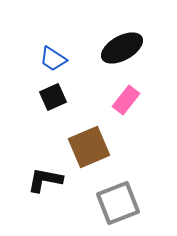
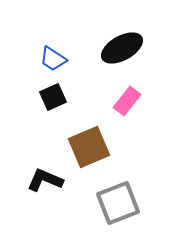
pink rectangle: moved 1 px right, 1 px down
black L-shape: rotated 12 degrees clockwise
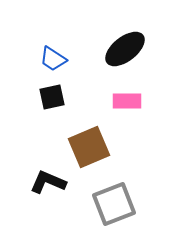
black ellipse: moved 3 px right, 1 px down; rotated 9 degrees counterclockwise
black square: moved 1 px left; rotated 12 degrees clockwise
pink rectangle: rotated 52 degrees clockwise
black L-shape: moved 3 px right, 2 px down
gray square: moved 4 px left, 1 px down
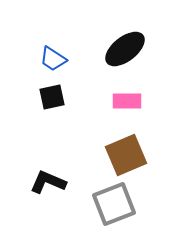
brown square: moved 37 px right, 8 px down
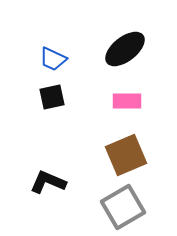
blue trapezoid: rotated 8 degrees counterclockwise
gray square: moved 9 px right, 3 px down; rotated 9 degrees counterclockwise
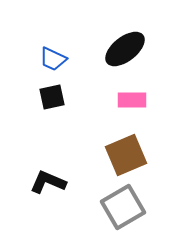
pink rectangle: moved 5 px right, 1 px up
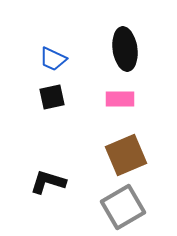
black ellipse: rotated 60 degrees counterclockwise
pink rectangle: moved 12 px left, 1 px up
black L-shape: rotated 6 degrees counterclockwise
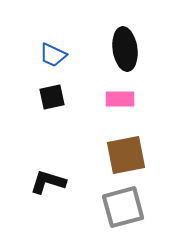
blue trapezoid: moved 4 px up
brown square: rotated 12 degrees clockwise
gray square: rotated 15 degrees clockwise
